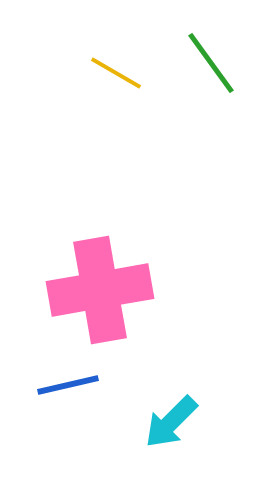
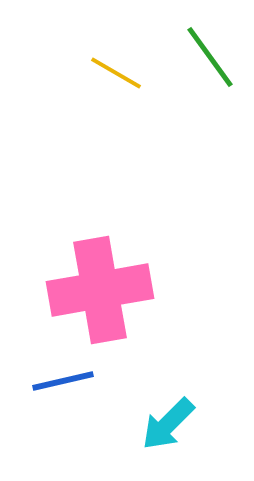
green line: moved 1 px left, 6 px up
blue line: moved 5 px left, 4 px up
cyan arrow: moved 3 px left, 2 px down
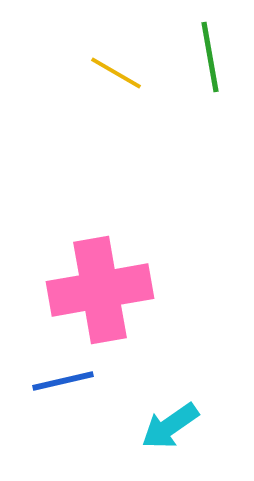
green line: rotated 26 degrees clockwise
cyan arrow: moved 2 px right, 2 px down; rotated 10 degrees clockwise
